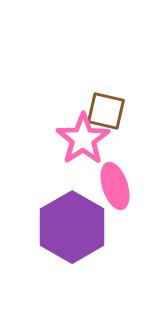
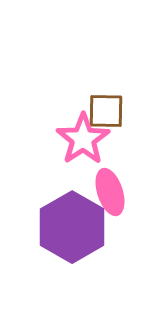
brown square: rotated 12 degrees counterclockwise
pink ellipse: moved 5 px left, 6 px down
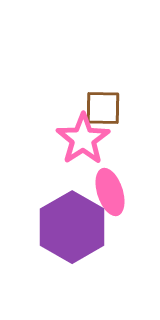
brown square: moved 3 px left, 3 px up
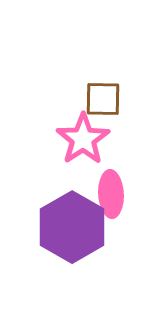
brown square: moved 9 px up
pink ellipse: moved 1 px right, 2 px down; rotated 15 degrees clockwise
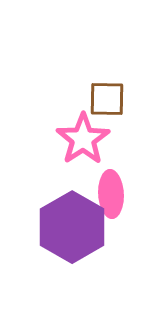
brown square: moved 4 px right
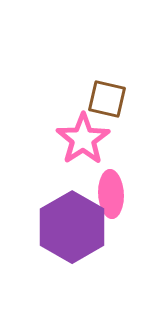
brown square: rotated 12 degrees clockwise
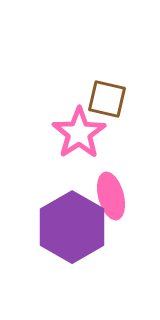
pink star: moved 4 px left, 6 px up
pink ellipse: moved 2 px down; rotated 12 degrees counterclockwise
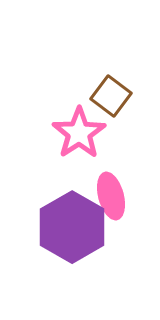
brown square: moved 4 px right, 3 px up; rotated 24 degrees clockwise
